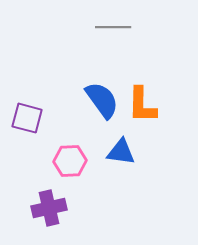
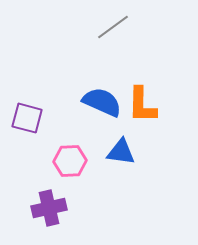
gray line: rotated 36 degrees counterclockwise
blue semicircle: moved 2 px down; rotated 30 degrees counterclockwise
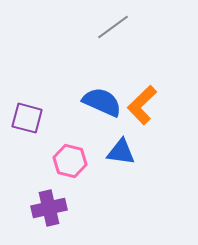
orange L-shape: rotated 45 degrees clockwise
pink hexagon: rotated 16 degrees clockwise
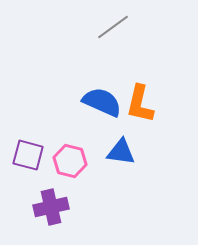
orange L-shape: moved 2 px left, 1 px up; rotated 33 degrees counterclockwise
purple square: moved 1 px right, 37 px down
purple cross: moved 2 px right, 1 px up
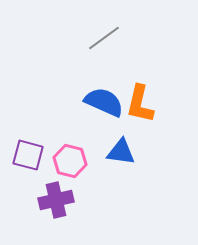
gray line: moved 9 px left, 11 px down
blue semicircle: moved 2 px right
purple cross: moved 5 px right, 7 px up
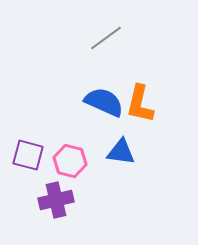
gray line: moved 2 px right
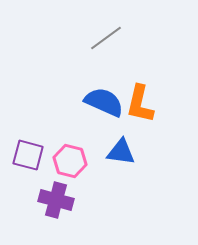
purple cross: rotated 28 degrees clockwise
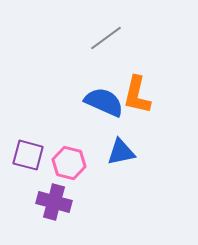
orange L-shape: moved 3 px left, 9 px up
blue triangle: rotated 20 degrees counterclockwise
pink hexagon: moved 1 px left, 2 px down
purple cross: moved 2 px left, 2 px down
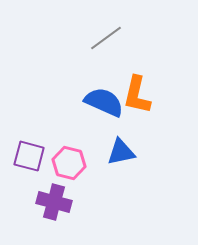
purple square: moved 1 px right, 1 px down
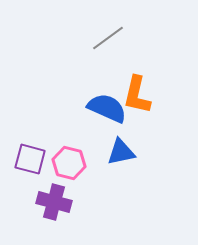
gray line: moved 2 px right
blue semicircle: moved 3 px right, 6 px down
purple square: moved 1 px right, 3 px down
